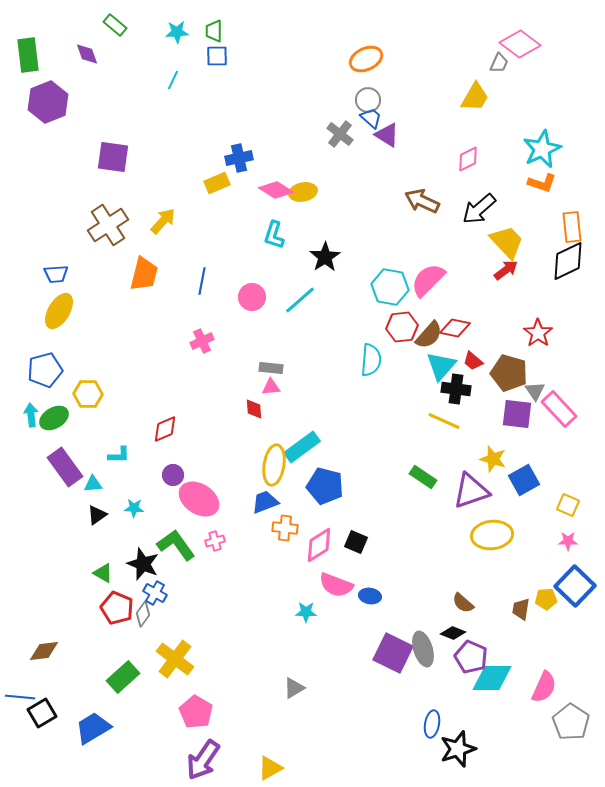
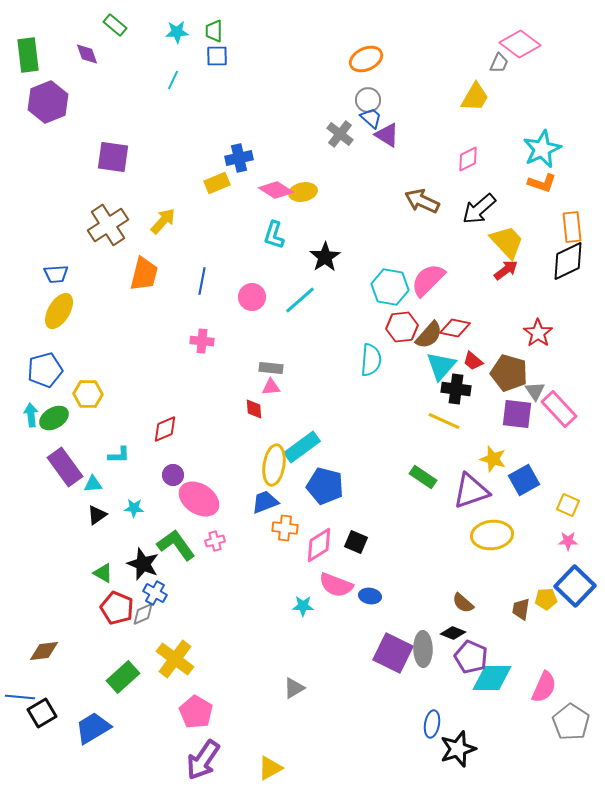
pink cross at (202, 341): rotated 30 degrees clockwise
cyan star at (306, 612): moved 3 px left, 6 px up
gray diamond at (143, 614): rotated 30 degrees clockwise
gray ellipse at (423, 649): rotated 16 degrees clockwise
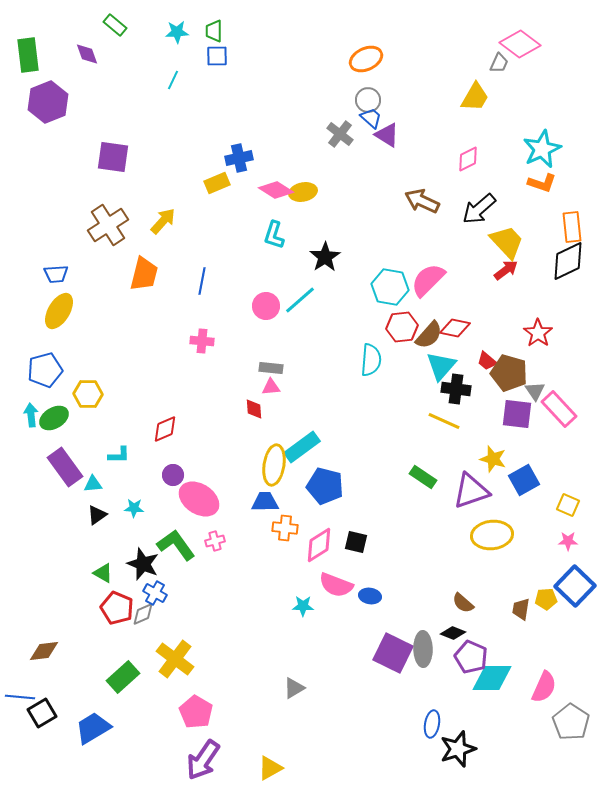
pink circle at (252, 297): moved 14 px right, 9 px down
red trapezoid at (473, 361): moved 14 px right
blue trapezoid at (265, 502): rotated 20 degrees clockwise
black square at (356, 542): rotated 10 degrees counterclockwise
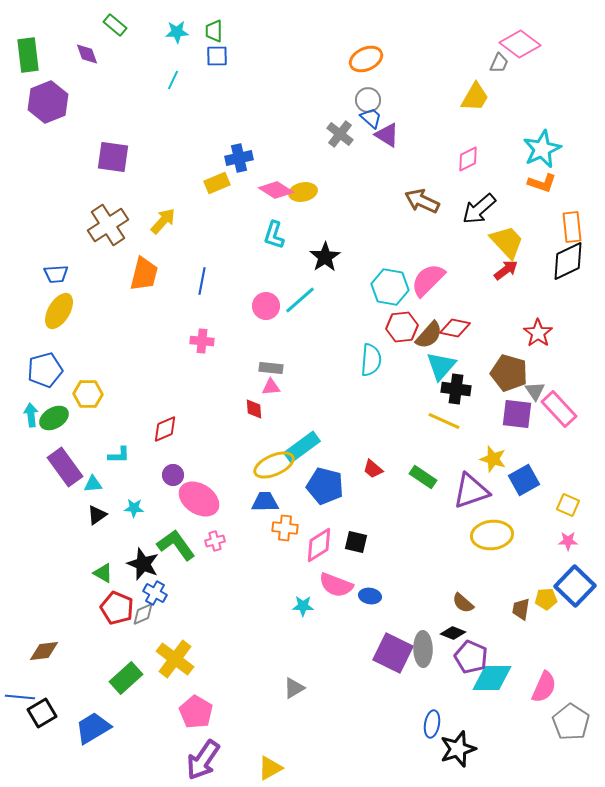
red trapezoid at (487, 361): moved 114 px left, 108 px down
yellow ellipse at (274, 465): rotated 57 degrees clockwise
green rectangle at (123, 677): moved 3 px right, 1 px down
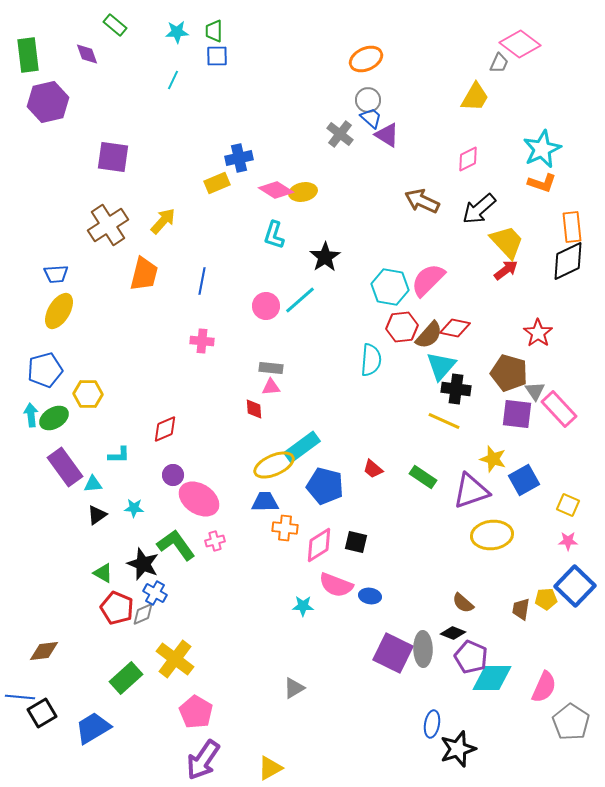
purple hexagon at (48, 102): rotated 9 degrees clockwise
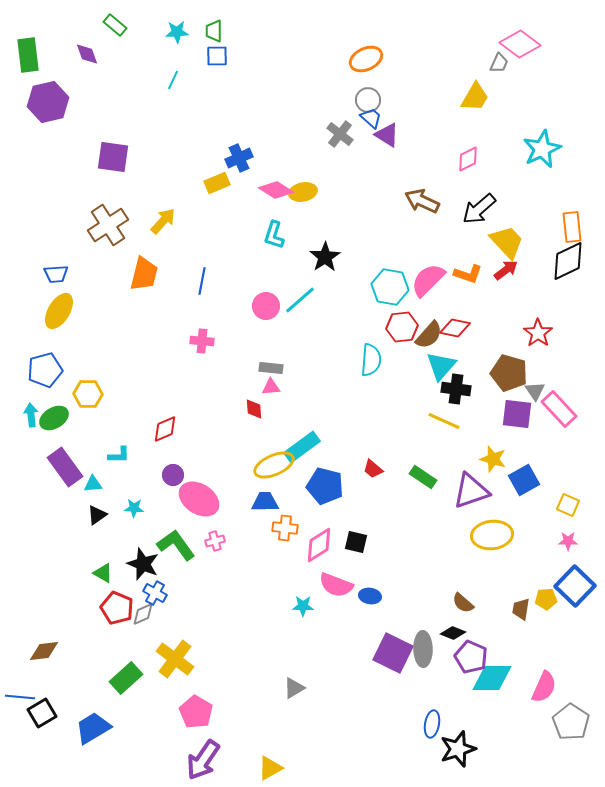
blue cross at (239, 158): rotated 12 degrees counterclockwise
orange L-shape at (542, 183): moved 74 px left, 91 px down
